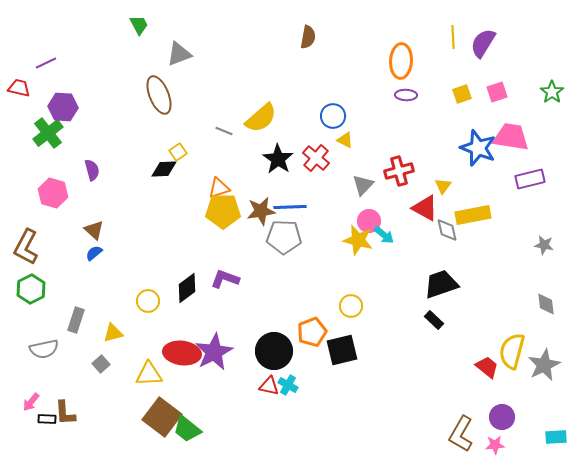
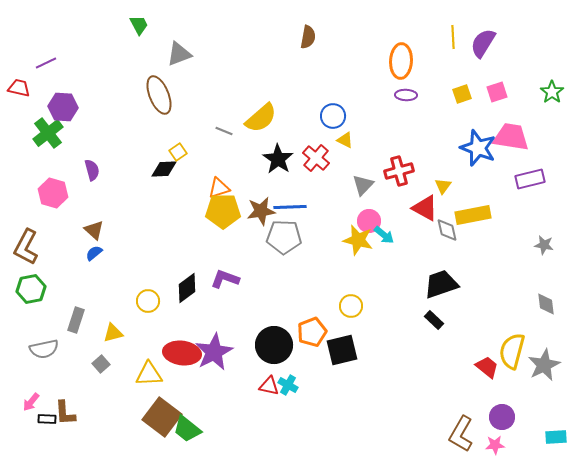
green hexagon at (31, 289): rotated 16 degrees clockwise
black circle at (274, 351): moved 6 px up
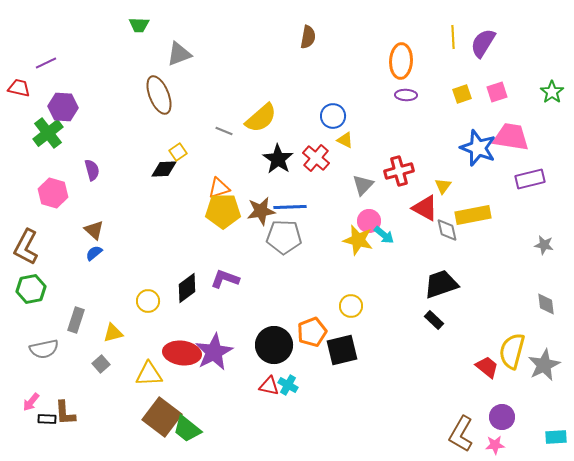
green trapezoid at (139, 25): rotated 120 degrees clockwise
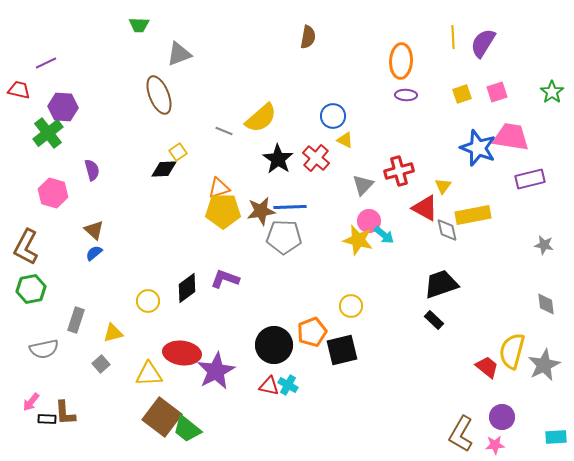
red trapezoid at (19, 88): moved 2 px down
purple star at (214, 352): moved 2 px right, 19 px down
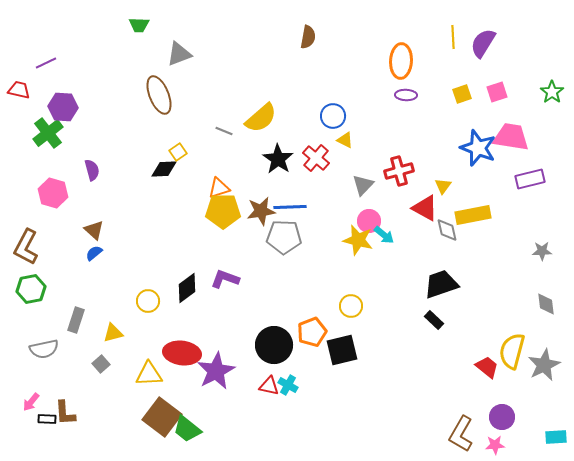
gray star at (544, 245): moved 2 px left, 6 px down; rotated 12 degrees counterclockwise
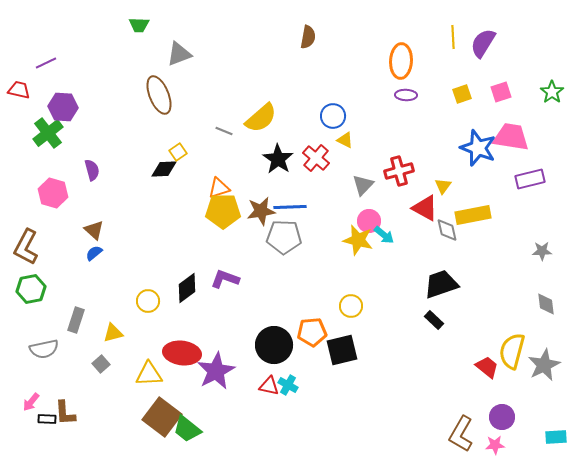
pink square at (497, 92): moved 4 px right
orange pentagon at (312, 332): rotated 16 degrees clockwise
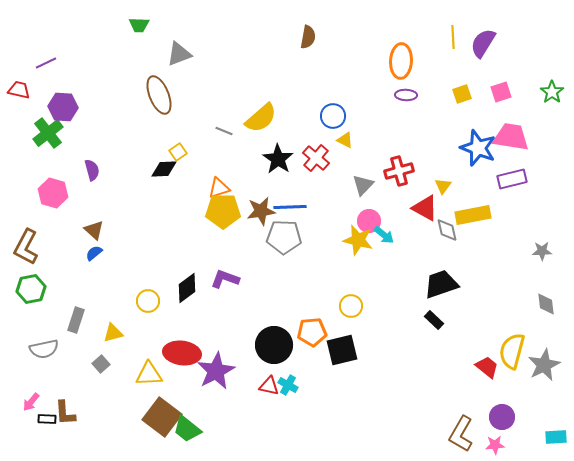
purple rectangle at (530, 179): moved 18 px left
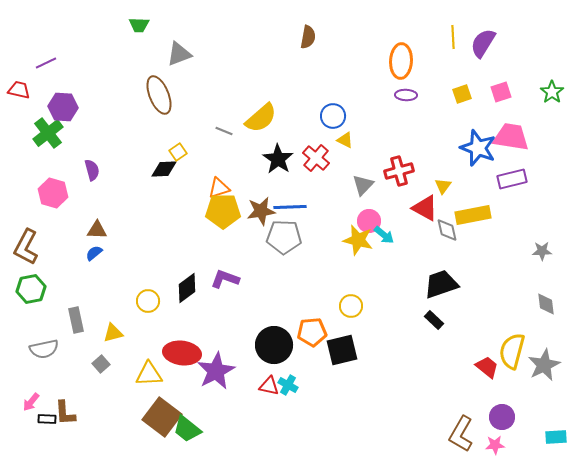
brown triangle at (94, 230): moved 3 px right; rotated 40 degrees counterclockwise
gray rectangle at (76, 320): rotated 30 degrees counterclockwise
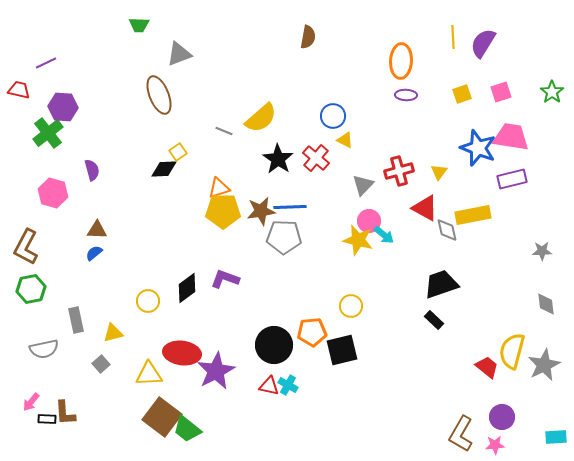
yellow triangle at (443, 186): moved 4 px left, 14 px up
